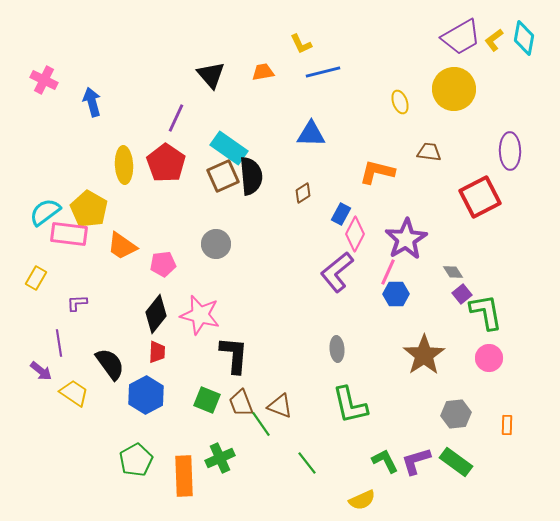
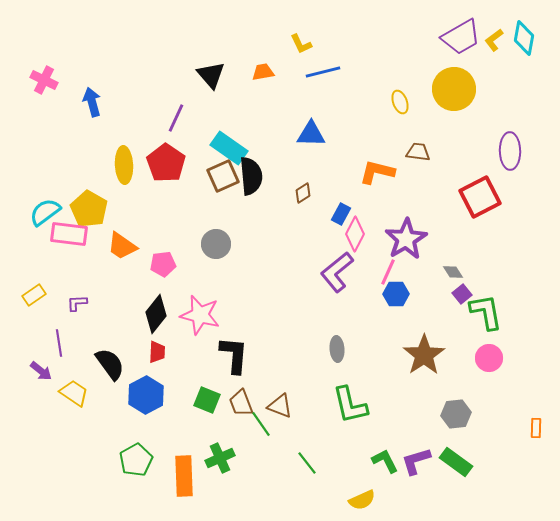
brown trapezoid at (429, 152): moved 11 px left
yellow rectangle at (36, 278): moved 2 px left, 17 px down; rotated 25 degrees clockwise
orange rectangle at (507, 425): moved 29 px right, 3 px down
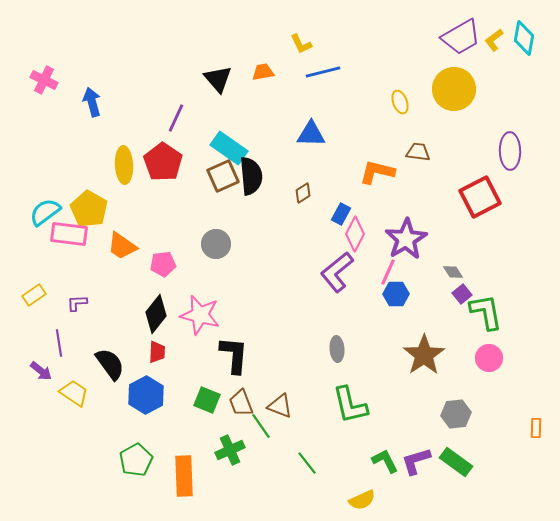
black triangle at (211, 75): moved 7 px right, 4 px down
red pentagon at (166, 163): moved 3 px left, 1 px up
green line at (261, 424): moved 2 px down
green cross at (220, 458): moved 10 px right, 8 px up
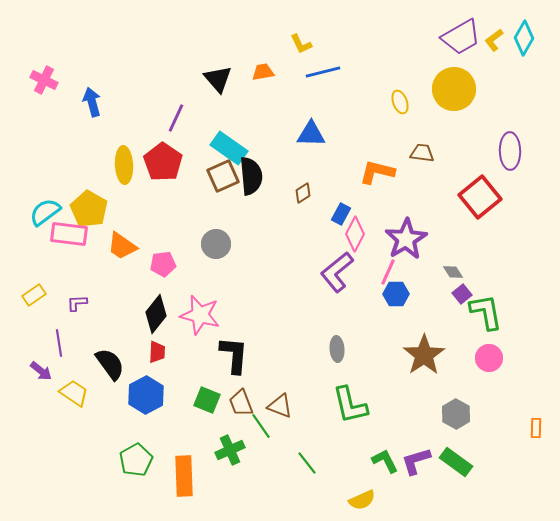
cyan diamond at (524, 38): rotated 20 degrees clockwise
brown trapezoid at (418, 152): moved 4 px right, 1 px down
red square at (480, 197): rotated 12 degrees counterclockwise
gray hexagon at (456, 414): rotated 24 degrees counterclockwise
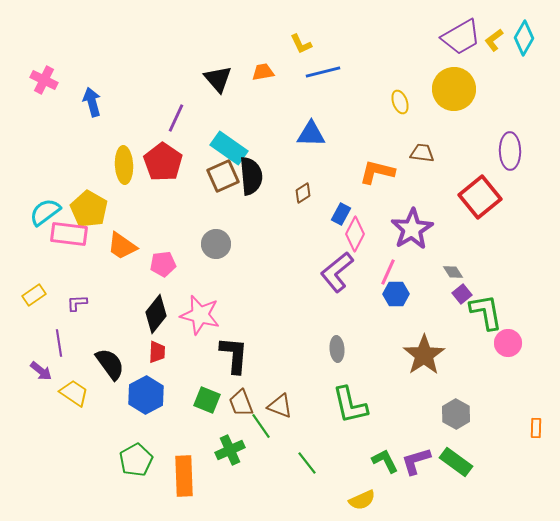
purple star at (406, 239): moved 6 px right, 10 px up
pink circle at (489, 358): moved 19 px right, 15 px up
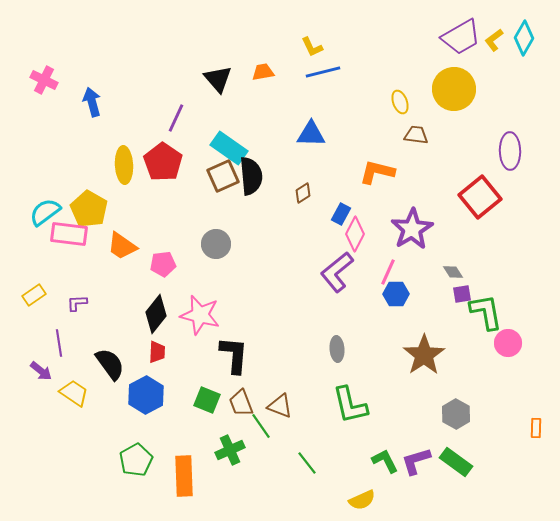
yellow L-shape at (301, 44): moved 11 px right, 3 px down
brown trapezoid at (422, 153): moved 6 px left, 18 px up
purple square at (462, 294): rotated 30 degrees clockwise
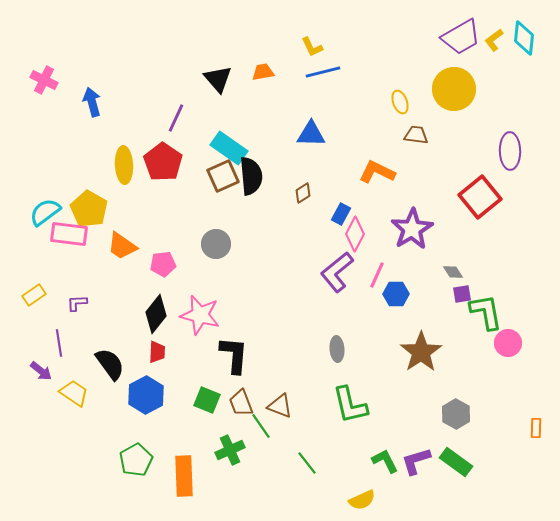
cyan diamond at (524, 38): rotated 24 degrees counterclockwise
orange L-shape at (377, 172): rotated 12 degrees clockwise
pink line at (388, 272): moved 11 px left, 3 px down
brown star at (424, 355): moved 3 px left, 3 px up
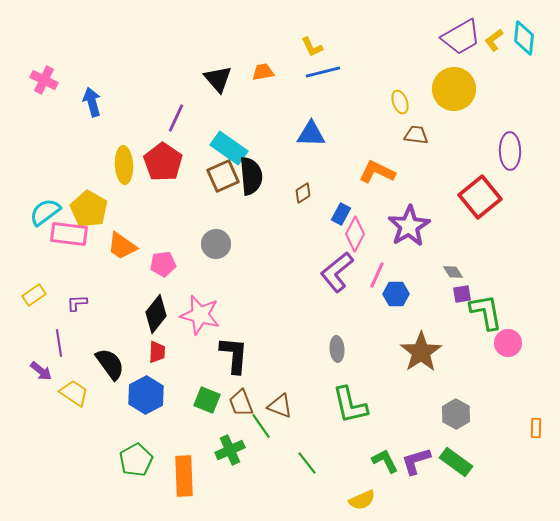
purple star at (412, 229): moved 3 px left, 3 px up
